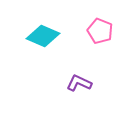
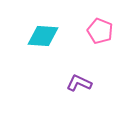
cyan diamond: rotated 20 degrees counterclockwise
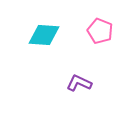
cyan diamond: moved 1 px right, 1 px up
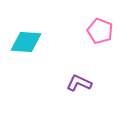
cyan diamond: moved 18 px left, 7 px down
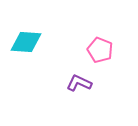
pink pentagon: moved 19 px down
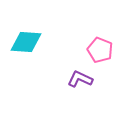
purple L-shape: moved 1 px right, 4 px up
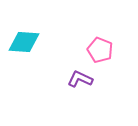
cyan diamond: moved 2 px left
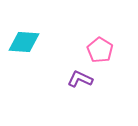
pink pentagon: rotated 10 degrees clockwise
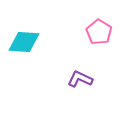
pink pentagon: moved 1 px left, 18 px up
